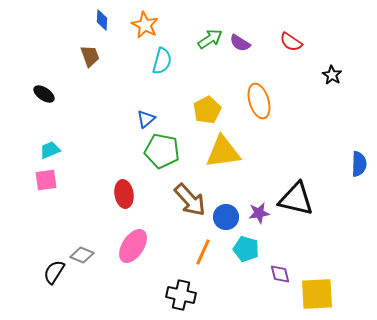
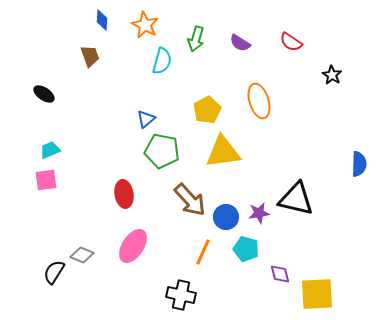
green arrow: moved 14 px left; rotated 140 degrees clockwise
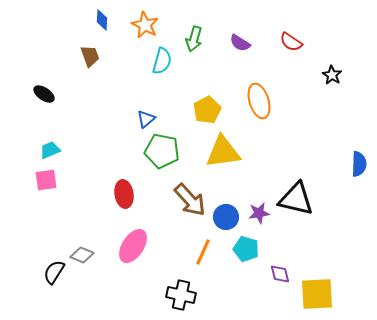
green arrow: moved 2 px left
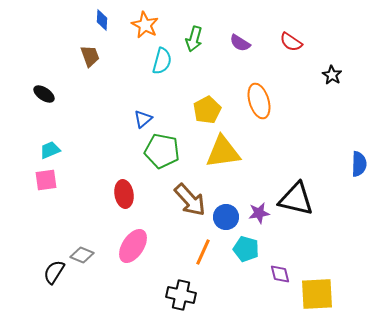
blue triangle: moved 3 px left
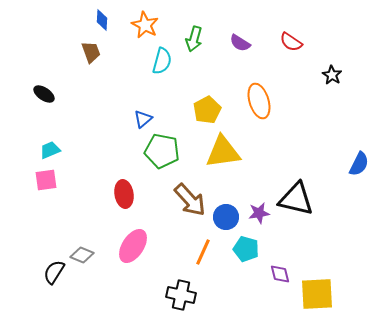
brown trapezoid: moved 1 px right, 4 px up
blue semicircle: rotated 25 degrees clockwise
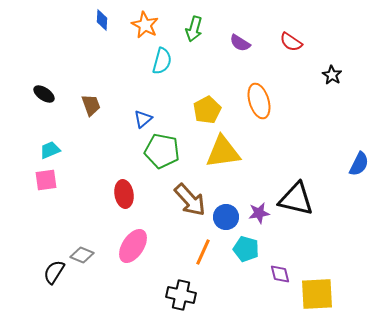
green arrow: moved 10 px up
brown trapezoid: moved 53 px down
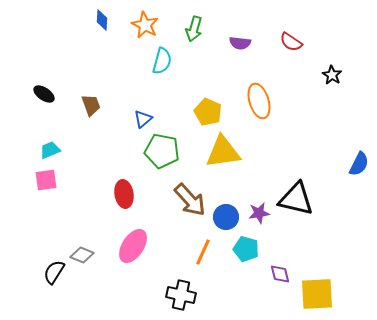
purple semicircle: rotated 25 degrees counterclockwise
yellow pentagon: moved 1 px right, 2 px down; rotated 20 degrees counterclockwise
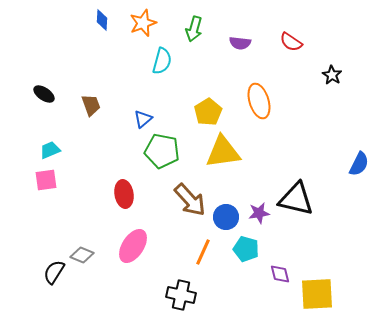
orange star: moved 2 px left, 2 px up; rotated 24 degrees clockwise
yellow pentagon: rotated 16 degrees clockwise
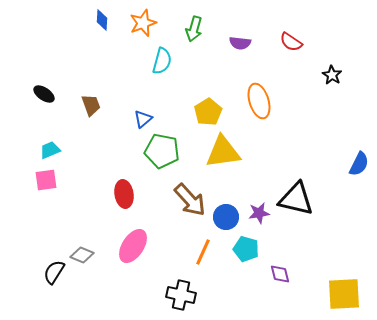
yellow square: moved 27 px right
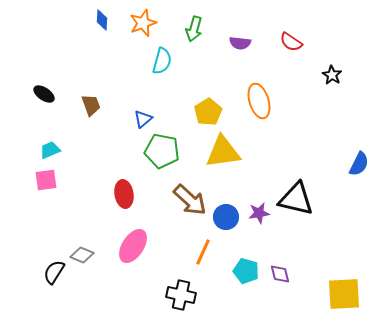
brown arrow: rotated 6 degrees counterclockwise
cyan pentagon: moved 22 px down
